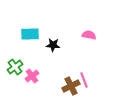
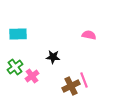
cyan rectangle: moved 12 px left
black star: moved 12 px down
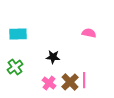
pink semicircle: moved 2 px up
pink cross: moved 17 px right, 7 px down; rotated 16 degrees counterclockwise
pink line: rotated 21 degrees clockwise
brown cross: moved 1 px left, 4 px up; rotated 18 degrees counterclockwise
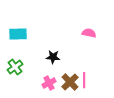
pink cross: rotated 24 degrees clockwise
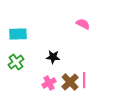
pink semicircle: moved 6 px left, 9 px up; rotated 16 degrees clockwise
green cross: moved 1 px right, 5 px up
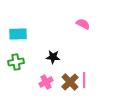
green cross: rotated 28 degrees clockwise
pink cross: moved 3 px left, 1 px up
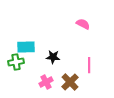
cyan rectangle: moved 8 px right, 13 px down
pink line: moved 5 px right, 15 px up
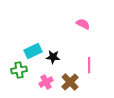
cyan rectangle: moved 7 px right, 4 px down; rotated 24 degrees counterclockwise
green cross: moved 3 px right, 8 px down
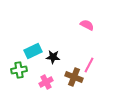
pink semicircle: moved 4 px right, 1 px down
pink line: rotated 28 degrees clockwise
brown cross: moved 4 px right, 5 px up; rotated 24 degrees counterclockwise
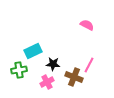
black star: moved 7 px down
pink cross: moved 1 px right
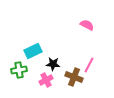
pink cross: moved 1 px left, 2 px up
